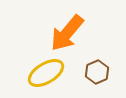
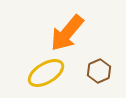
brown hexagon: moved 2 px right, 1 px up
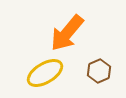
yellow ellipse: moved 1 px left
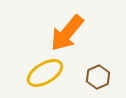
brown hexagon: moved 1 px left, 6 px down
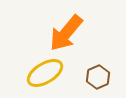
orange arrow: moved 1 px left
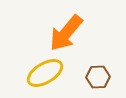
brown hexagon: rotated 20 degrees clockwise
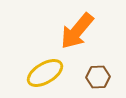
orange arrow: moved 11 px right, 2 px up
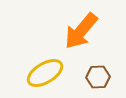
orange arrow: moved 4 px right
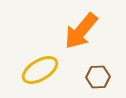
yellow ellipse: moved 5 px left, 3 px up
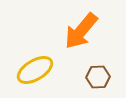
yellow ellipse: moved 5 px left
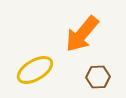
orange arrow: moved 1 px right, 3 px down
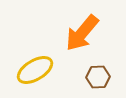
orange arrow: moved 1 px up
